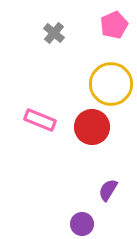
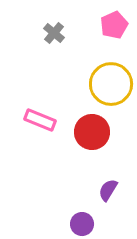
red circle: moved 5 px down
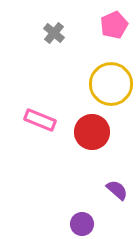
purple semicircle: moved 9 px right; rotated 100 degrees clockwise
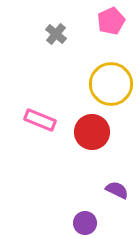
pink pentagon: moved 3 px left, 4 px up
gray cross: moved 2 px right, 1 px down
purple semicircle: rotated 15 degrees counterclockwise
purple circle: moved 3 px right, 1 px up
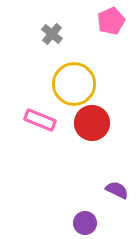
gray cross: moved 4 px left
yellow circle: moved 37 px left
red circle: moved 9 px up
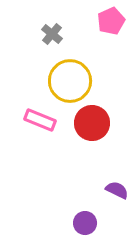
yellow circle: moved 4 px left, 3 px up
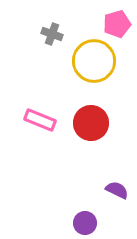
pink pentagon: moved 6 px right, 3 px down; rotated 8 degrees clockwise
gray cross: rotated 20 degrees counterclockwise
yellow circle: moved 24 px right, 20 px up
red circle: moved 1 px left
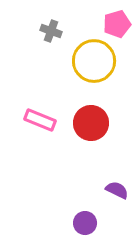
gray cross: moved 1 px left, 3 px up
